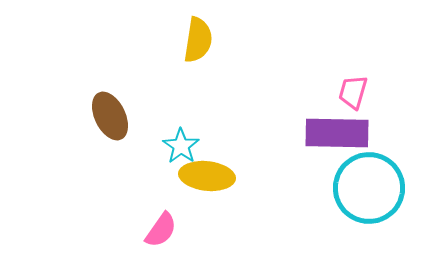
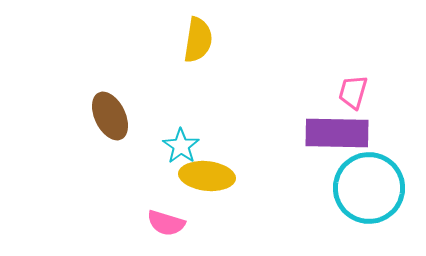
pink semicircle: moved 5 px right, 7 px up; rotated 72 degrees clockwise
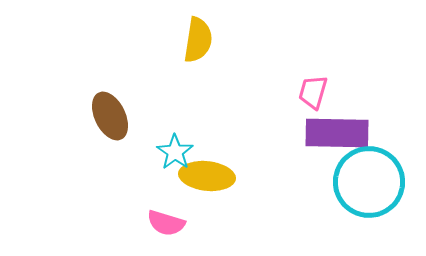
pink trapezoid: moved 40 px left
cyan star: moved 6 px left, 6 px down
cyan circle: moved 6 px up
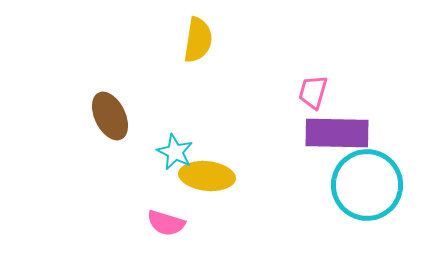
cyan star: rotated 9 degrees counterclockwise
cyan circle: moved 2 px left, 3 px down
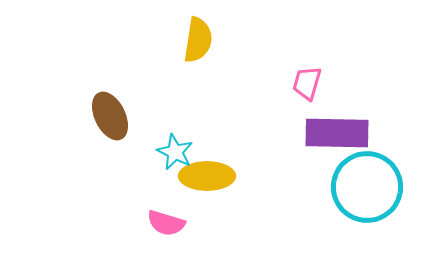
pink trapezoid: moved 6 px left, 9 px up
yellow ellipse: rotated 6 degrees counterclockwise
cyan circle: moved 2 px down
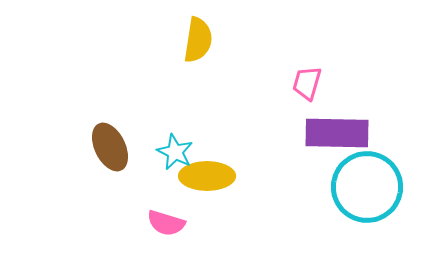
brown ellipse: moved 31 px down
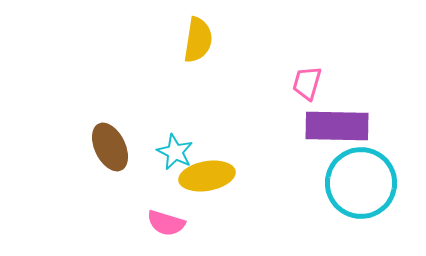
purple rectangle: moved 7 px up
yellow ellipse: rotated 10 degrees counterclockwise
cyan circle: moved 6 px left, 4 px up
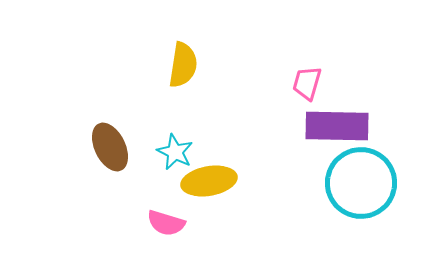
yellow semicircle: moved 15 px left, 25 px down
yellow ellipse: moved 2 px right, 5 px down
